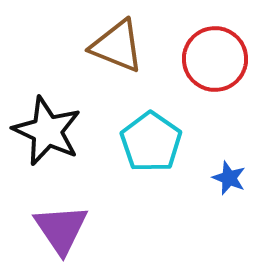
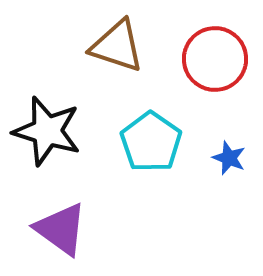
brown triangle: rotated 4 degrees counterclockwise
black star: rotated 8 degrees counterclockwise
blue star: moved 20 px up
purple triangle: rotated 20 degrees counterclockwise
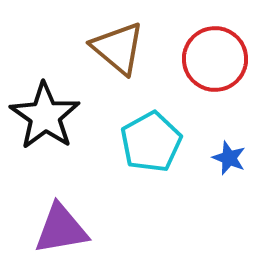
brown triangle: moved 1 px right, 2 px down; rotated 22 degrees clockwise
black star: moved 2 px left, 15 px up; rotated 18 degrees clockwise
cyan pentagon: rotated 8 degrees clockwise
purple triangle: rotated 46 degrees counterclockwise
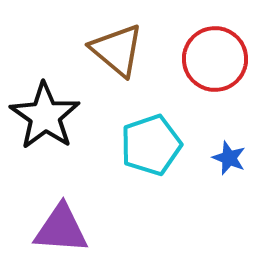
brown triangle: moved 1 px left, 2 px down
cyan pentagon: moved 3 px down; rotated 10 degrees clockwise
purple triangle: rotated 14 degrees clockwise
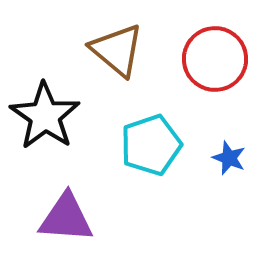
purple triangle: moved 5 px right, 11 px up
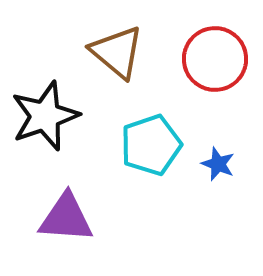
brown triangle: moved 2 px down
black star: rotated 18 degrees clockwise
blue star: moved 11 px left, 6 px down
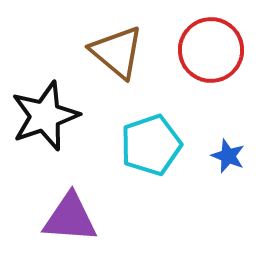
red circle: moved 4 px left, 9 px up
blue star: moved 10 px right, 8 px up
purple triangle: moved 4 px right
